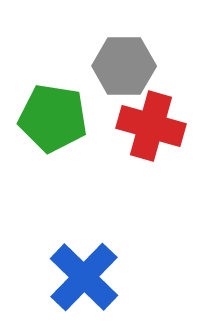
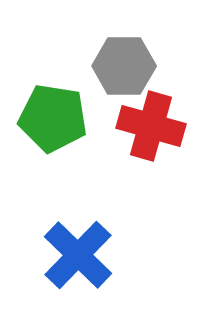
blue cross: moved 6 px left, 22 px up
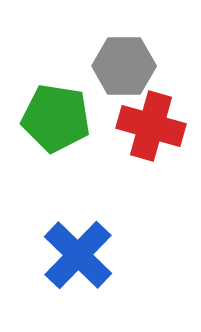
green pentagon: moved 3 px right
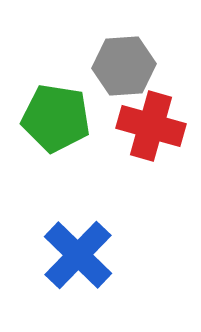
gray hexagon: rotated 4 degrees counterclockwise
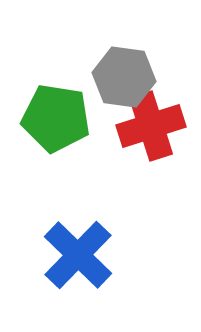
gray hexagon: moved 11 px down; rotated 12 degrees clockwise
red cross: rotated 34 degrees counterclockwise
